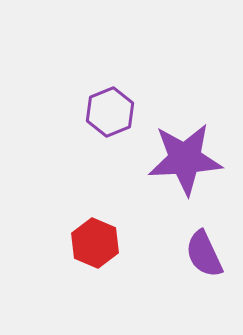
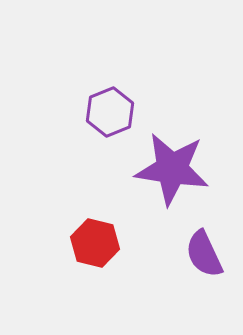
purple star: moved 13 px left, 10 px down; rotated 12 degrees clockwise
red hexagon: rotated 9 degrees counterclockwise
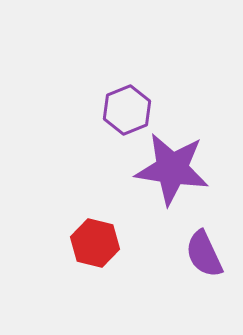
purple hexagon: moved 17 px right, 2 px up
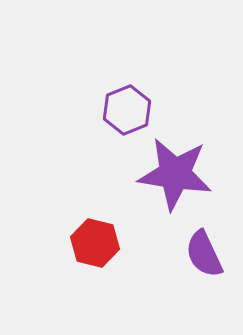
purple star: moved 3 px right, 5 px down
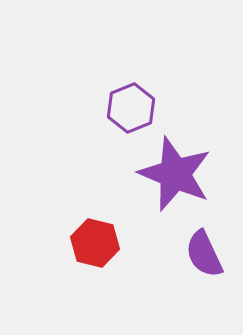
purple hexagon: moved 4 px right, 2 px up
purple star: rotated 14 degrees clockwise
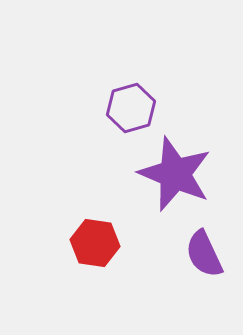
purple hexagon: rotated 6 degrees clockwise
red hexagon: rotated 6 degrees counterclockwise
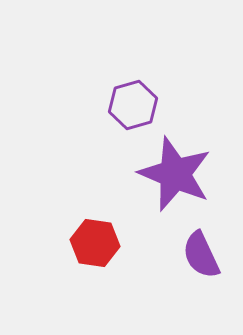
purple hexagon: moved 2 px right, 3 px up
purple semicircle: moved 3 px left, 1 px down
